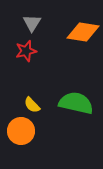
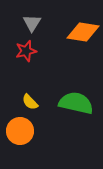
yellow semicircle: moved 2 px left, 3 px up
orange circle: moved 1 px left
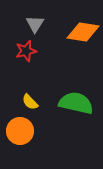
gray triangle: moved 3 px right, 1 px down
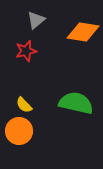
gray triangle: moved 1 px right, 4 px up; rotated 18 degrees clockwise
yellow semicircle: moved 6 px left, 3 px down
orange circle: moved 1 px left
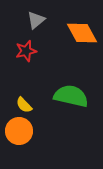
orange diamond: moved 1 px left, 1 px down; rotated 52 degrees clockwise
green semicircle: moved 5 px left, 7 px up
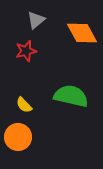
orange circle: moved 1 px left, 6 px down
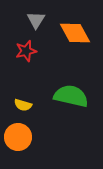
gray triangle: rotated 18 degrees counterclockwise
orange diamond: moved 7 px left
yellow semicircle: moved 1 px left; rotated 30 degrees counterclockwise
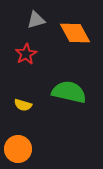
gray triangle: rotated 42 degrees clockwise
red star: moved 3 px down; rotated 15 degrees counterclockwise
green semicircle: moved 2 px left, 4 px up
orange circle: moved 12 px down
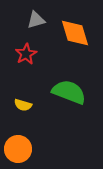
orange diamond: rotated 12 degrees clockwise
green semicircle: rotated 8 degrees clockwise
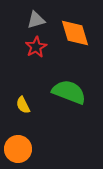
red star: moved 10 px right, 7 px up
yellow semicircle: rotated 48 degrees clockwise
